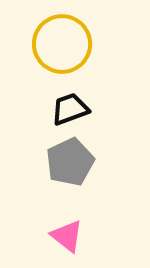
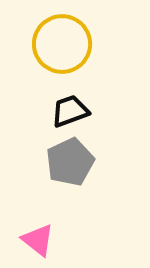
black trapezoid: moved 2 px down
pink triangle: moved 29 px left, 4 px down
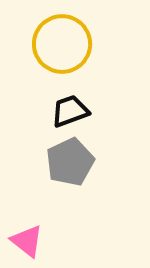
pink triangle: moved 11 px left, 1 px down
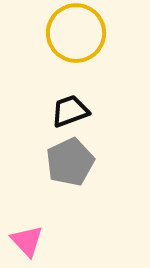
yellow circle: moved 14 px right, 11 px up
pink triangle: rotated 9 degrees clockwise
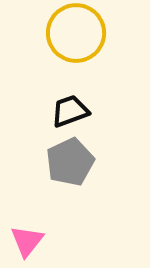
pink triangle: rotated 21 degrees clockwise
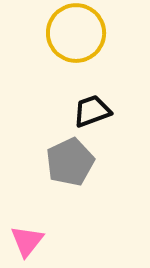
black trapezoid: moved 22 px right
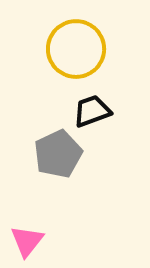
yellow circle: moved 16 px down
gray pentagon: moved 12 px left, 8 px up
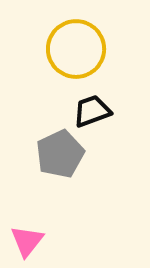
gray pentagon: moved 2 px right
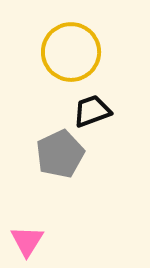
yellow circle: moved 5 px left, 3 px down
pink triangle: rotated 6 degrees counterclockwise
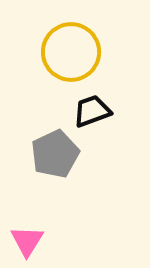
gray pentagon: moved 5 px left
